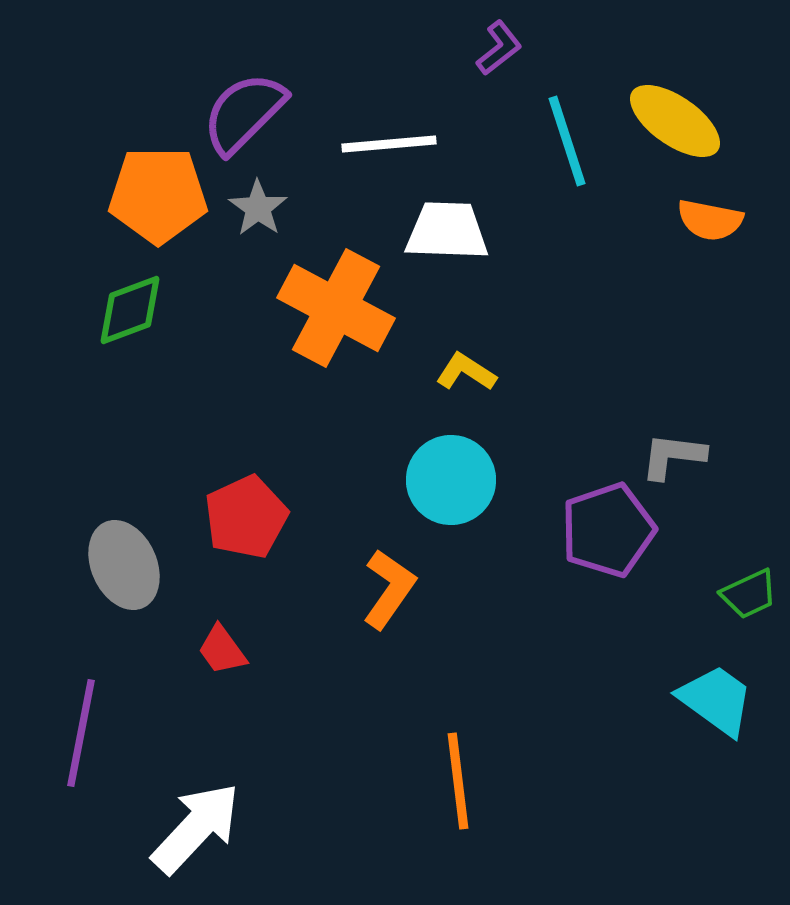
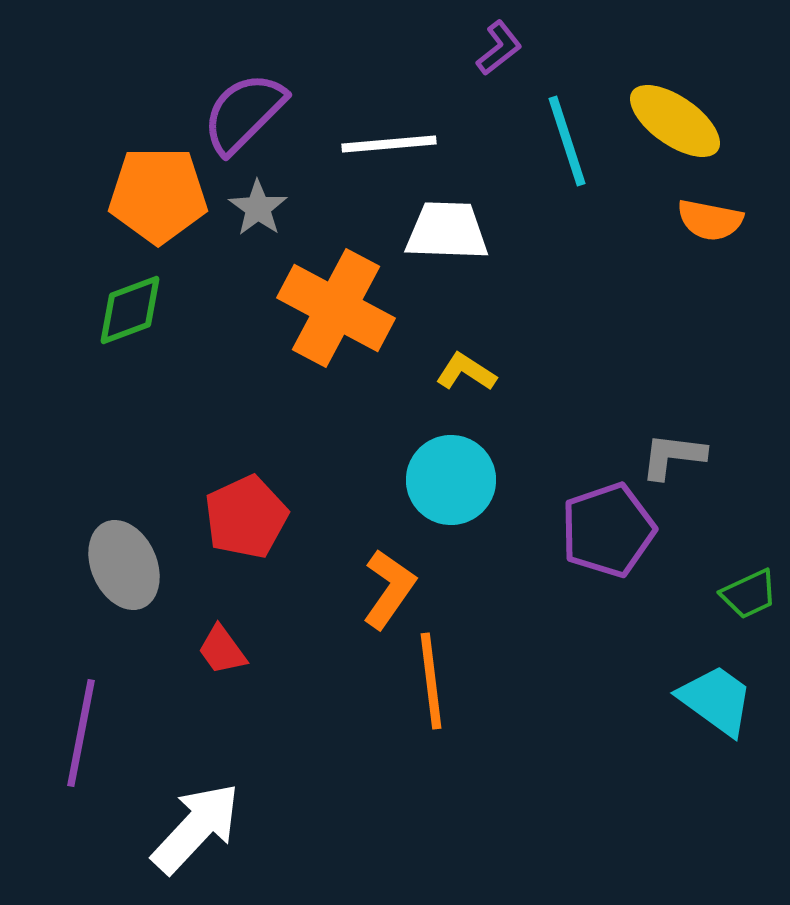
orange line: moved 27 px left, 100 px up
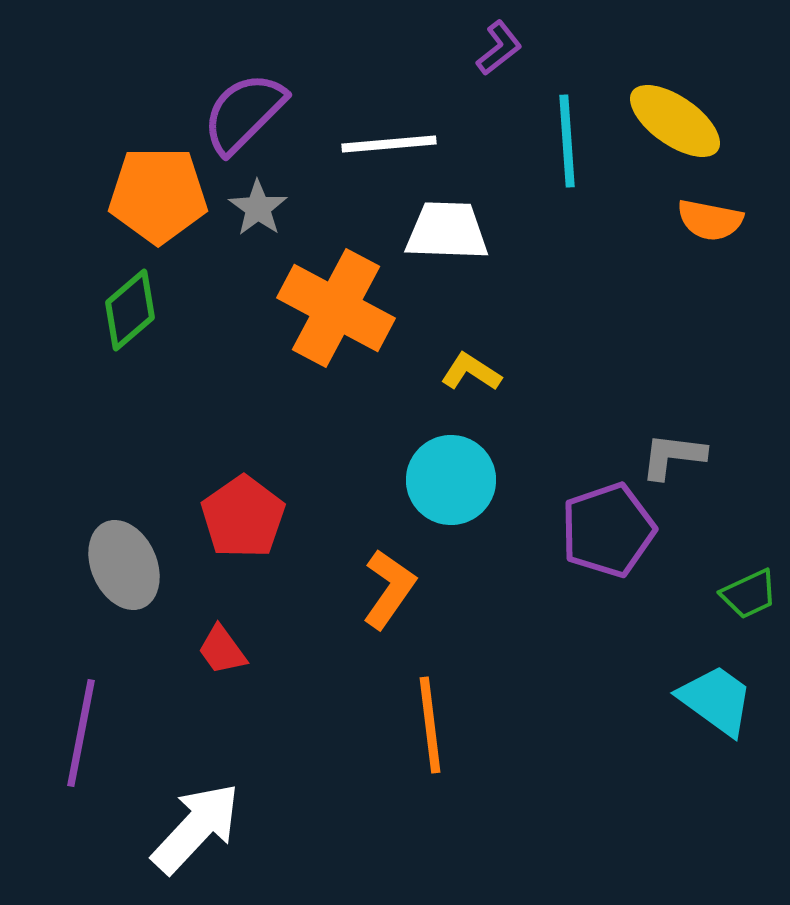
cyan line: rotated 14 degrees clockwise
green diamond: rotated 20 degrees counterclockwise
yellow L-shape: moved 5 px right
red pentagon: moved 3 px left; rotated 10 degrees counterclockwise
orange line: moved 1 px left, 44 px down
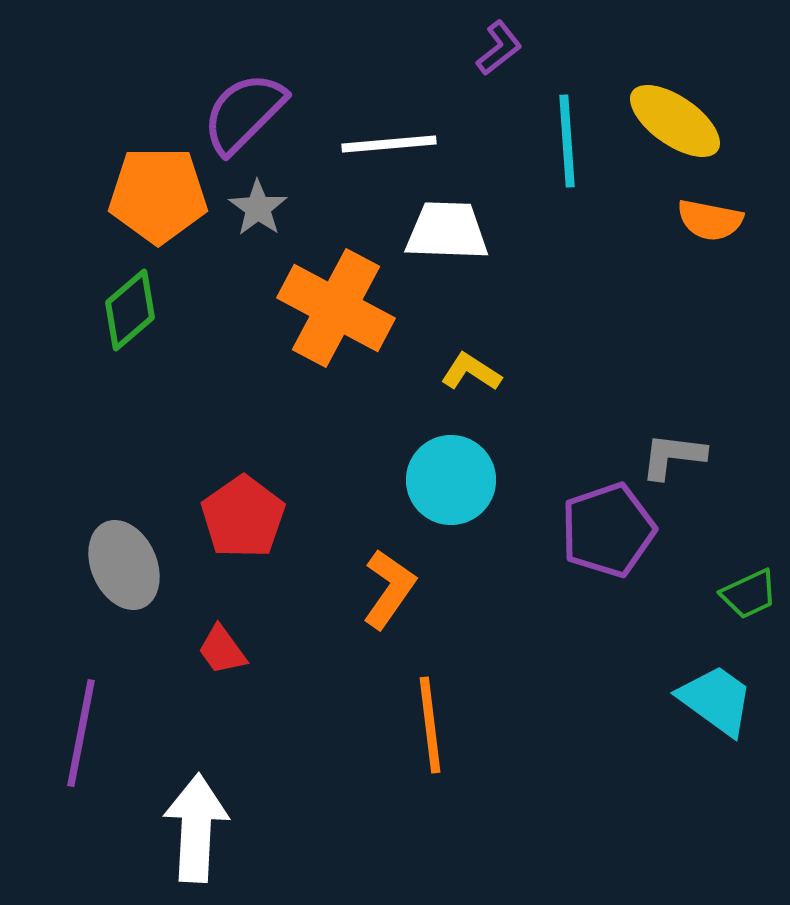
white arrow: rotated 40 degrees counterclockwise
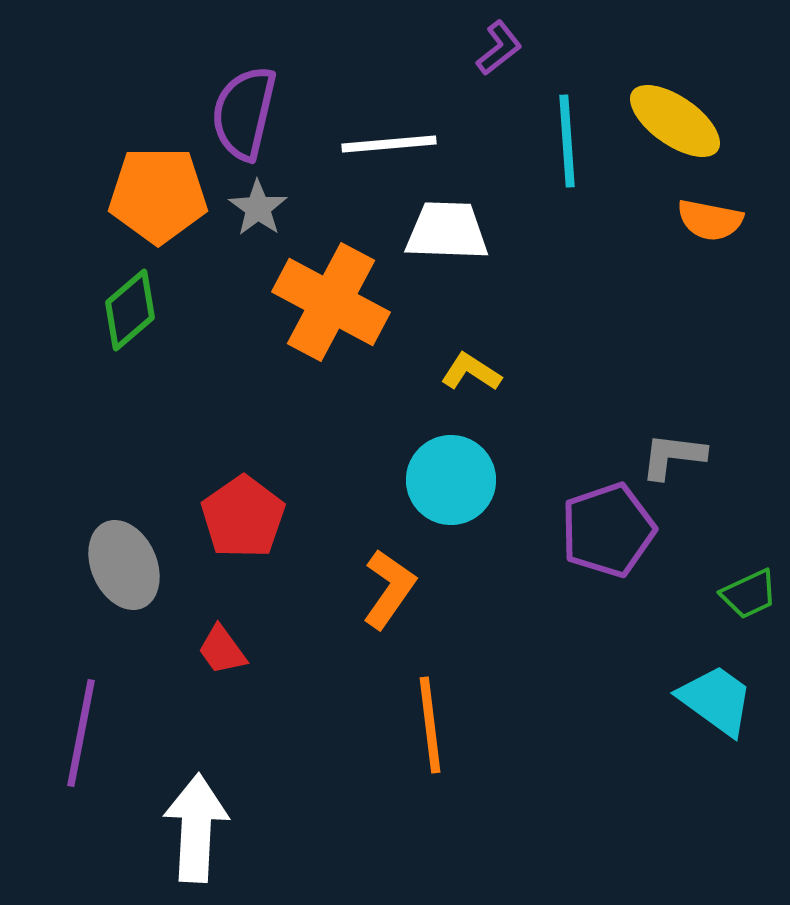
purple semicircle: rotated 32 degrees counterclockwise
orange cross: moved 5 px left, 6 px up
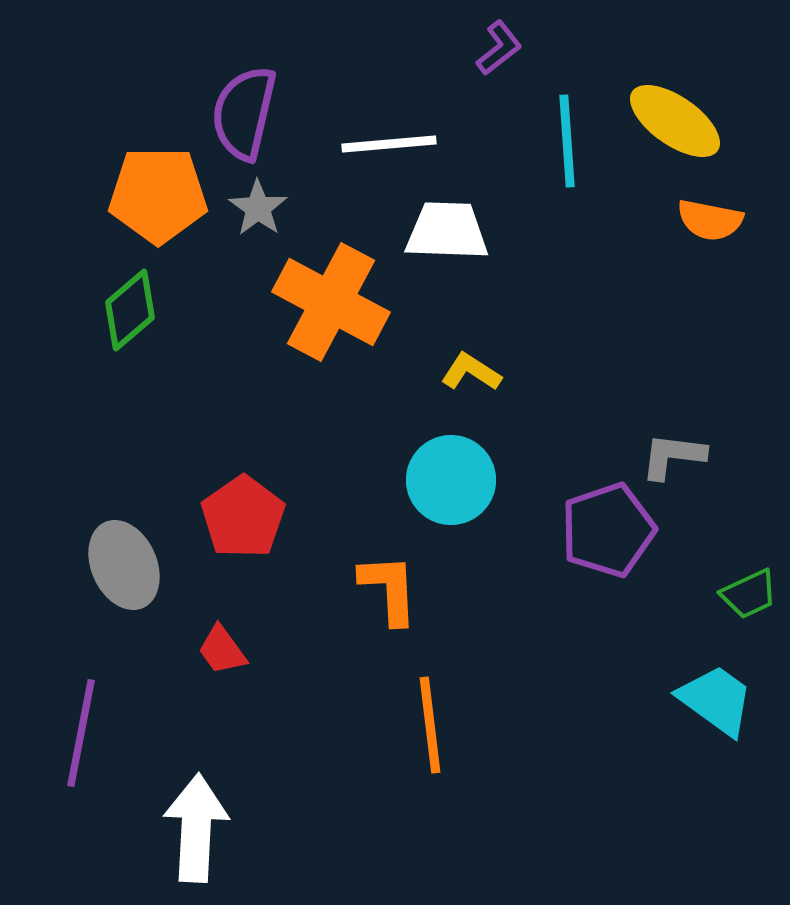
orange L-shape: rotated 38 degrees counterclockwise
